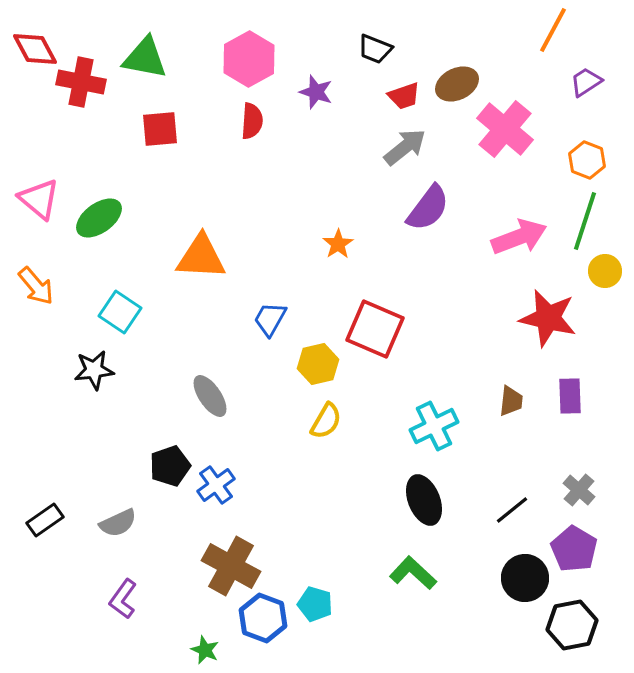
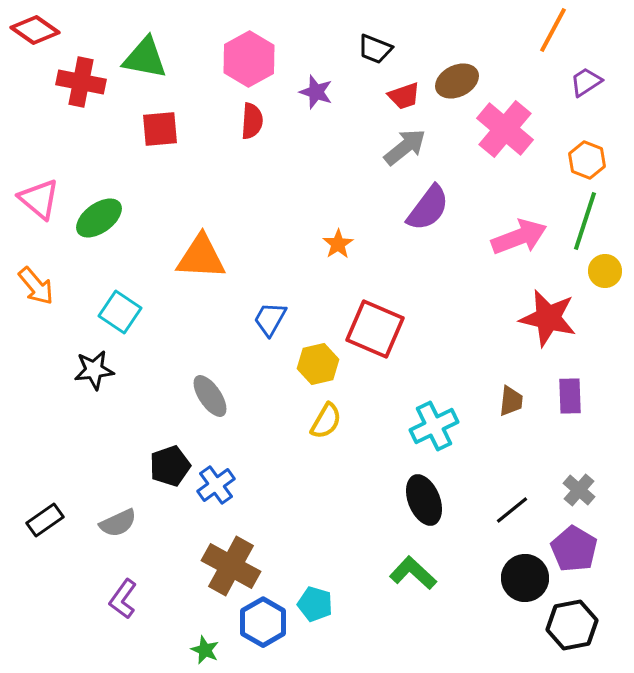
red diamond at (35, 49): moved 19 px up; rotated 27 degrees counterclockwise
brown ellipse at (457, 84): moved 3 px up
blue hexagon at (263, 618): moved 4 px down; rotated 9 degrees clockwise
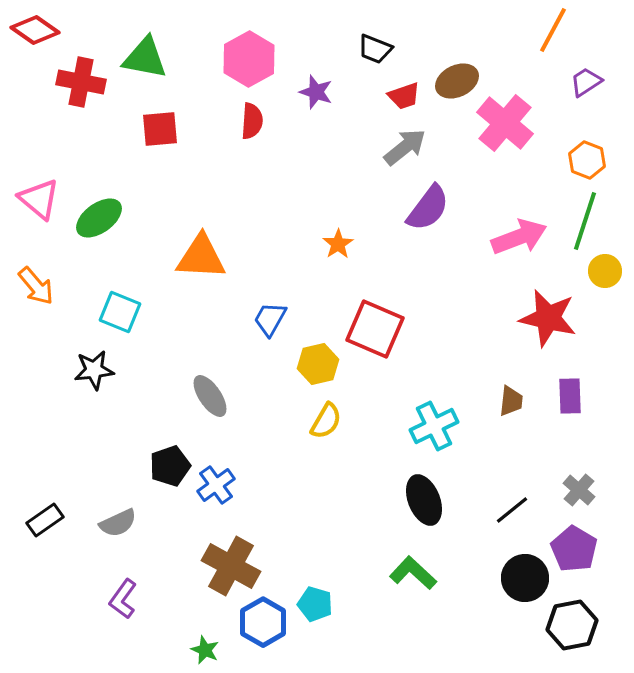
pink cross at (505, 129): moved 6 px up
cyan square at (120, 312): rotated 12 degrees counterclockwise
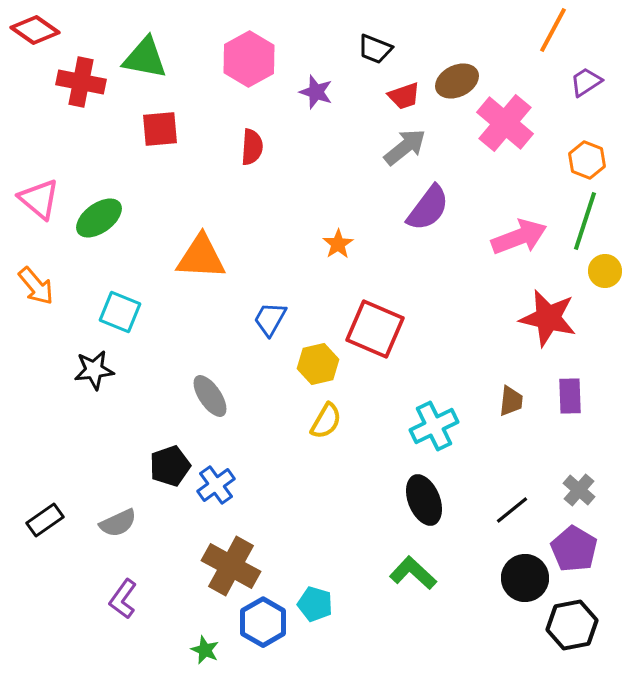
red semicircle at (252, 121): moved 26 px down
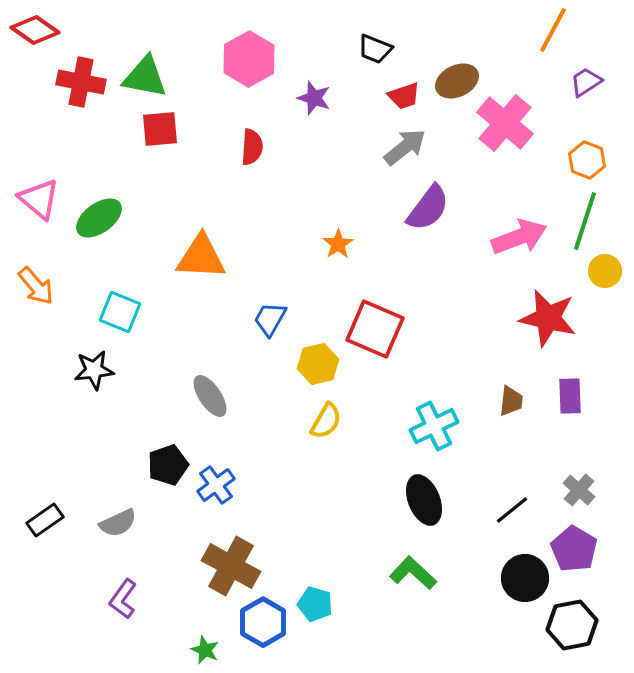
green triangle at (145, 58): moved 19 px down
purple star at (316, 92): moved 2 px left, 6 px down
black pentagon at (170, 466): moved 2 px left, 1 px up
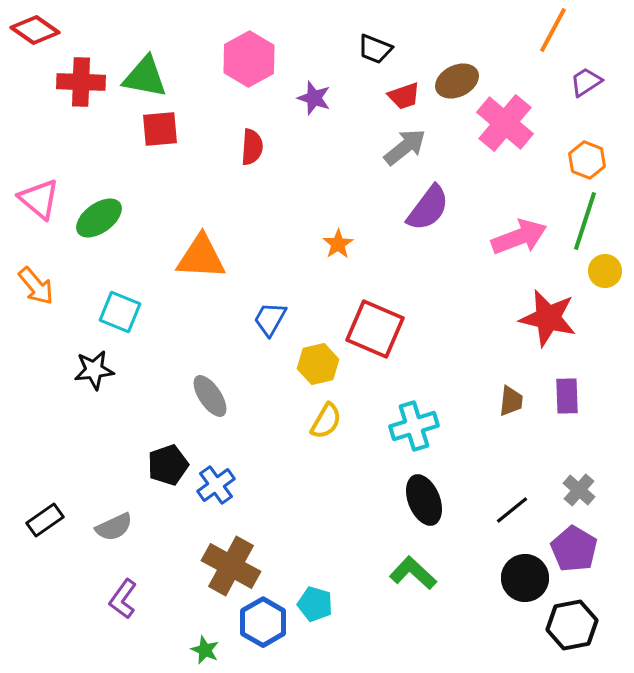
red cross at (81, 82): rotated 9 degrees counterclockwise
purple rectangle at (570, 396): moved 3 px left
cyan cross at (434, 426): moved 20 px left; rotated 9 degrees clockwise
gray semicircle at (118, 523): moved 4 px left, 4 px down
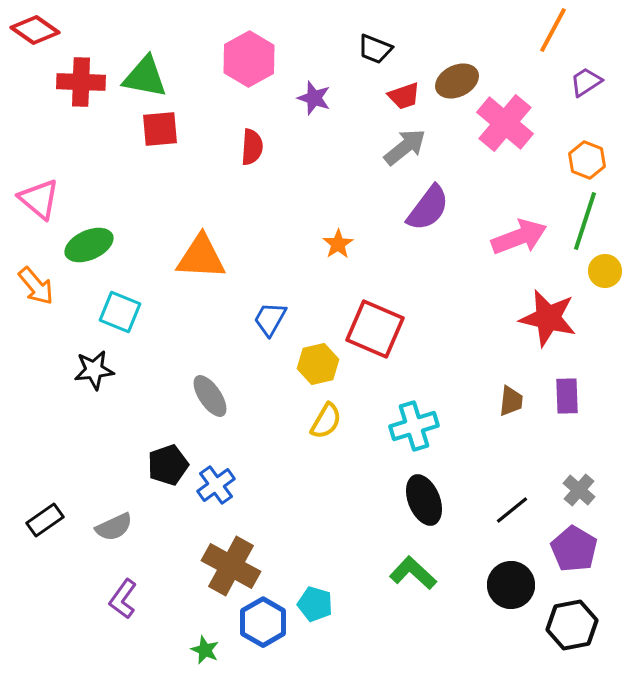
green ellipse at (99, 218): moved 10 px left, 27 px down; rotated 12 degrees clockwise
black circle at (525, 578): moved 14 px left, 7 px down
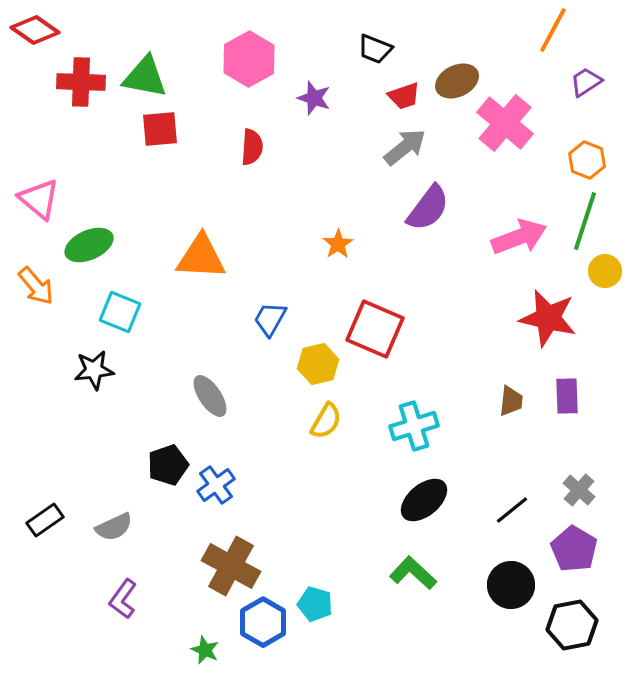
black ellipse at (424, 500): rotated 72 degrees clockwise
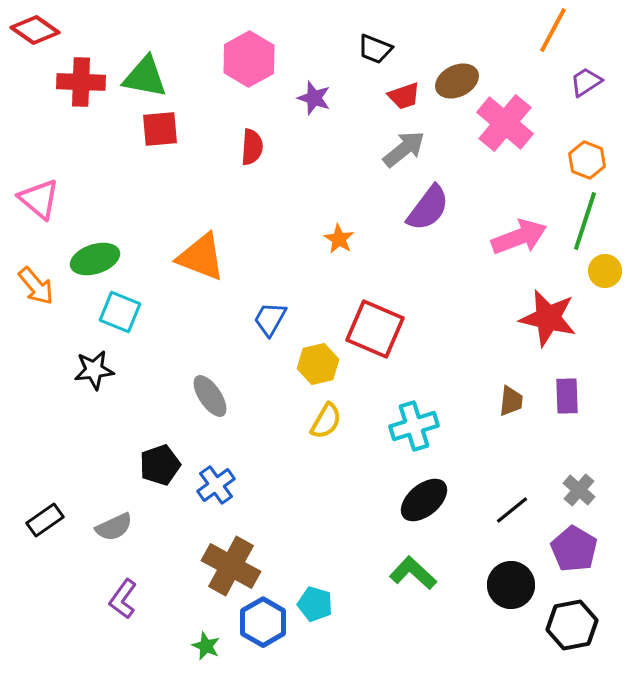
gray arrow at (405, 147): moved 1 px left, 2 px down
orange star at (338, 244): moved 1 px right, 5 px up; rotated 8 degrees counterclockwise
green ellipse at (89, 245): moved 6 px right, 14 px down; rotated 6 degrees clockwise
orange triangle at (201, 257): rotated 18 degrees clockwise
black pentagon at (168, 465): moved 8 px left
green star at (205, 650): moved 1 px right, 4 px up
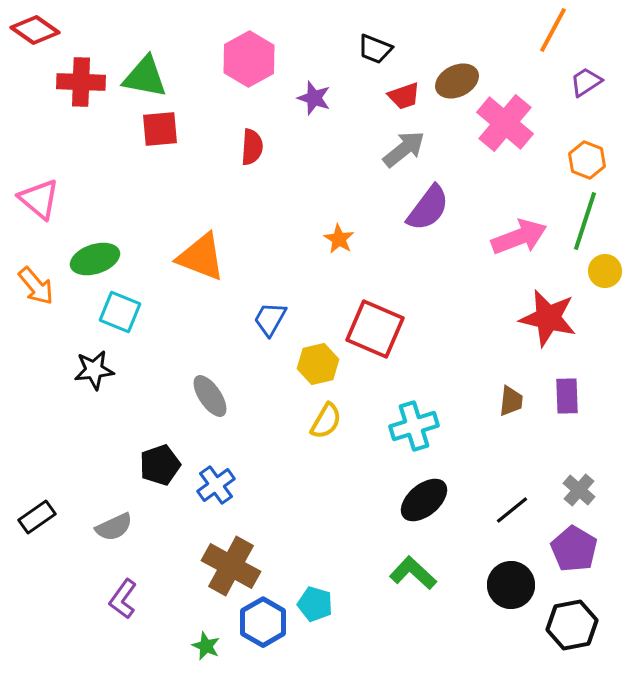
black rectangle at (45, 520): moved 8 px left, 3 px up
